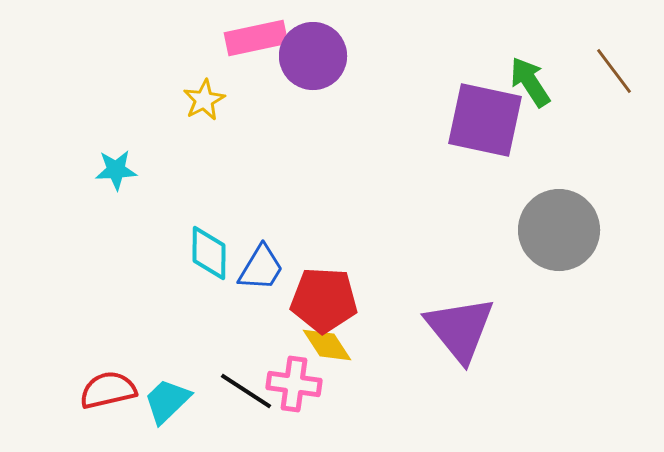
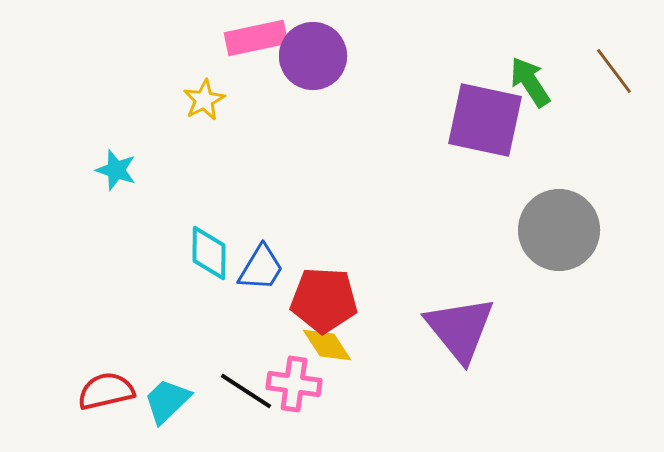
cyan star: rotated 21 degrees clockwise
red semicircle: moved 2 px left, 1 px down
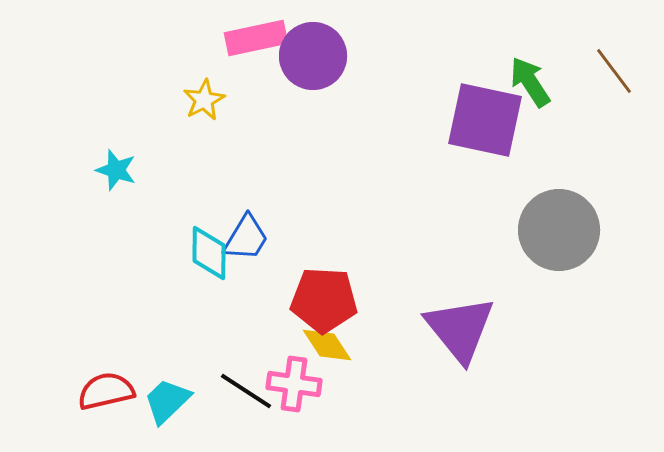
blue trapezoid: moved 15 px left, 30 px up
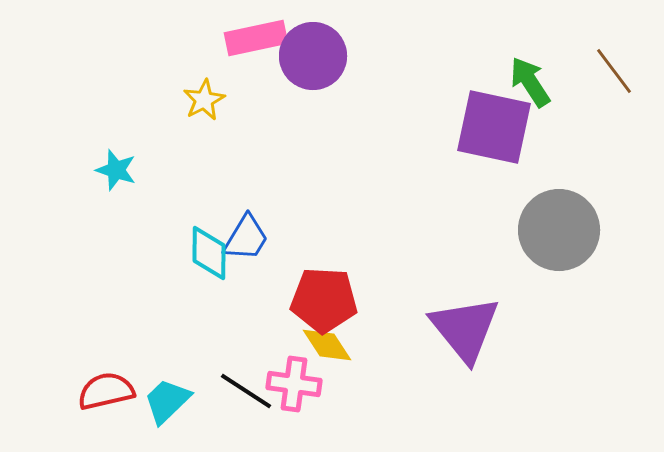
purple square: moved 9 px right, 7 px down
purple triangle: moved 5 px right
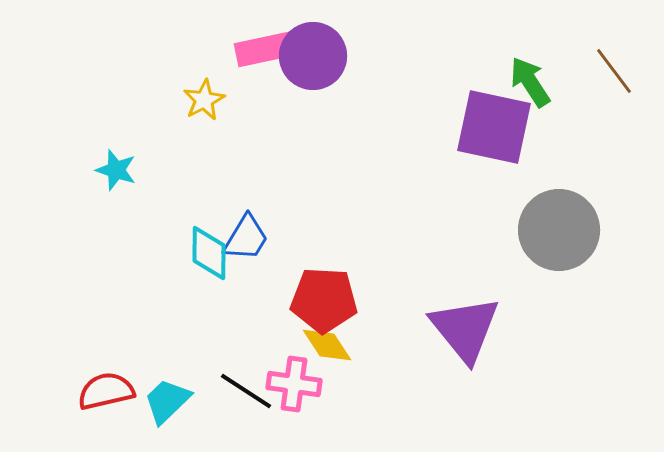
pink rectangle: moved 10 px right, 11 px down
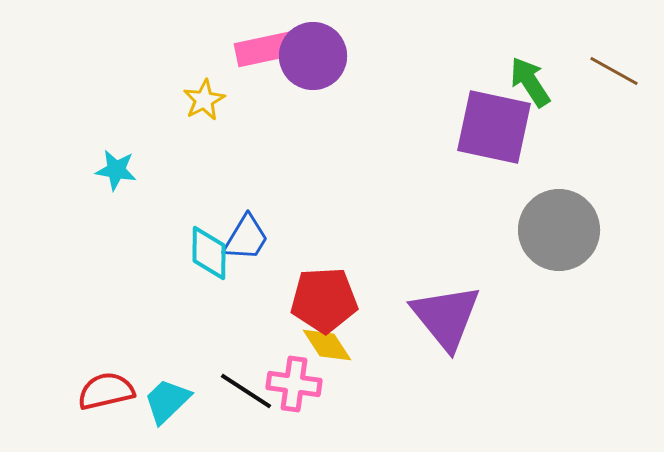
brown line: rotated 24 degrees counterclockwise
cyan star: rotated 9 degrees counterclockwise
red pentagon: rotated 6 degrees counterclockwise
purple triangle: moved 19 px left, 12 px up
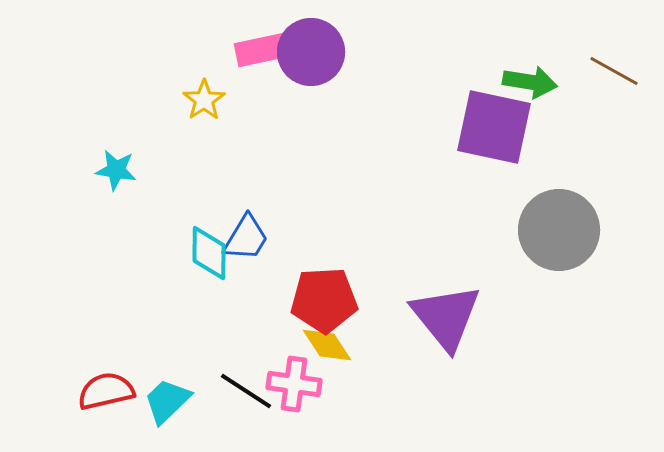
purple circle: moved 2 px left, 4 px up
green arrow: rotated 132 degrees clockwise
yellow star: rotated 6 degrees counterclockwise
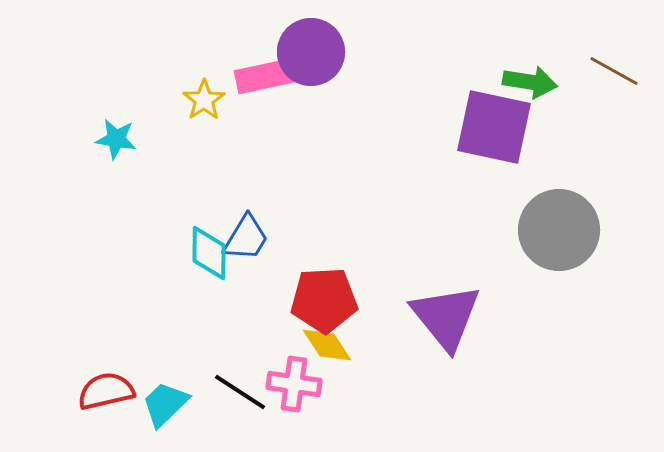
pink rectangle: moved 27 px down
cyan star: moved 31 px up
black line: moved 6 px left, 1 px down
cyan trapezoid: moved 2 px left, 3 px down
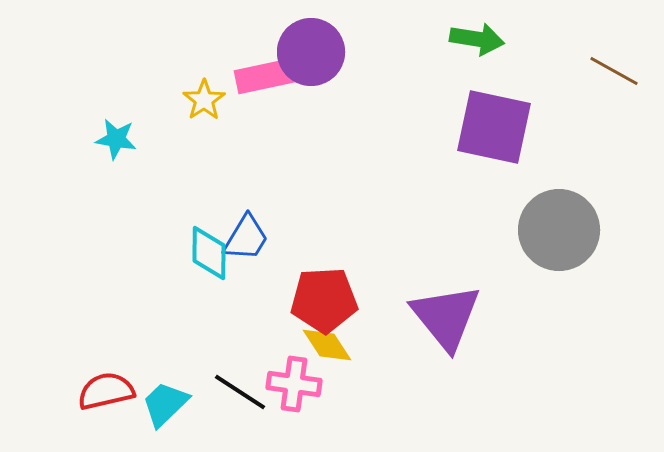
green arrow: moved 53 px left, 43 px up
